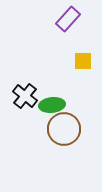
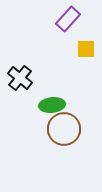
yellow square: moved 3 px right, 12 px up
black cross: moved 5 px left, 18 px up
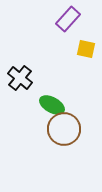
yellow square: rotated 12 degrees clockwise
green ellipse: rotated 35 degrees clockwise
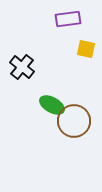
purple rectangle: rotated 40 degrees clockwise
black cross: moved 2 px right, 11 px up
brown circle: moved 10 px right, 8 px up
